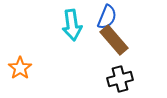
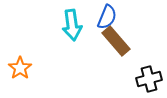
brown rectangle: moved 2 px right, 1 px down
black cross: moved 29 px right
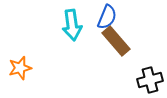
orange star: rotated 20 degrees clockwise
black cross: moved 1 px right, 1 px down
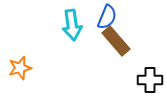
black cross: rotated 15 degrees clockwise
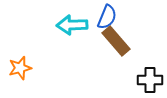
cyan arrow: rotated 96 degrees clockwise
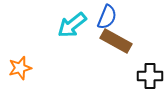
cyan arrow: rotated 36 degrees counterclockwise
brown rectangle: rotated 20 degrees counterclockwise
black cross: moved 4 px up
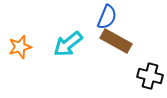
cyan arrow: moved 4 px left, 19 px down
orange star: moved 21 px up
black cross: rotated 15 degrees clockwise
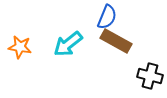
orange star: rotated 25 degrees clockwise
